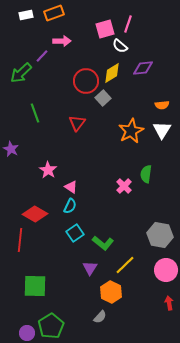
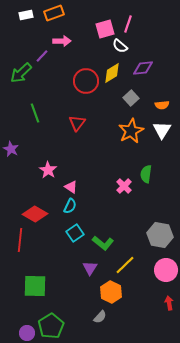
gray square: moved 28 px right
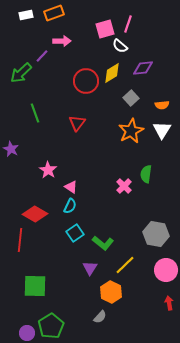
gray hexagon: moved 4 px left, 1 px up
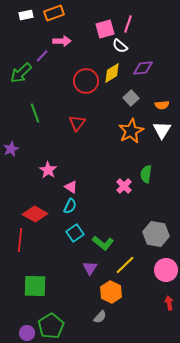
purple star: rotated 21 degrees clockwise
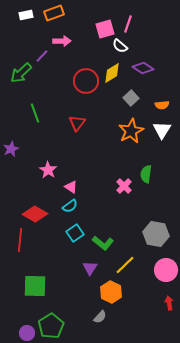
purple diamond: rotated 40 degrees clockwise
cyan semicircle: rotated 28 degrees clockwise
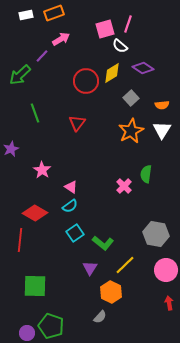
pink arrow: moved 1 px left, 2 px up; rotated 30 degrees counterclockwise
green arrow: moved 1 px left, 2 px down
pink star: moved 6 px left
red diamond: moved 1 px up
green pentagon: rotated 20 degrees counterclockwise
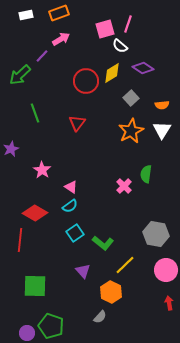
orange rectangle: moved 5 px right
purple triangle: moved 7 px left, 3 px down; rotated 14 degrees counterclockwise
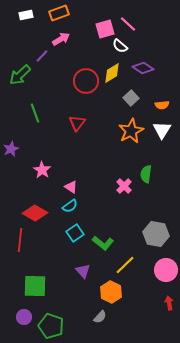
pink line: rotated 66 degrees counterclockwise
purple circle: moved 3 px left, 16 px up
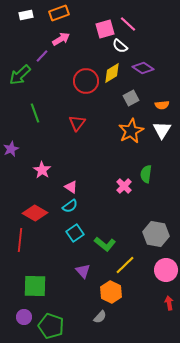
gray square: rotated 14 degrees clockwise
green L-shape: moved 2 px right, 1 px down
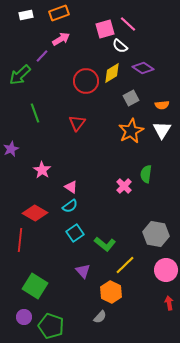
green square: rotated 30 degrees clockwise
